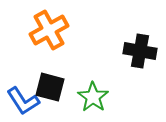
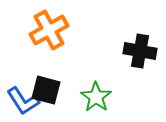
black square: moved 4 px left, 3 px down
green star: moved 3 px right
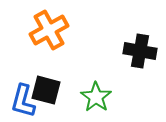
blue L-shape: rotated 48 degrees clockwise
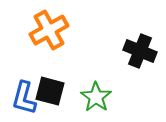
black cross: rotated 12 degrees clockwise
black square: moved 4 px right, 1 px down
blue L-shape: moved 1 px right, 3 px up
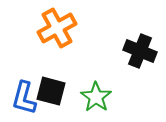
orange cross: moved 8 px right, 2 px up
black square: moved 1 px right
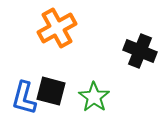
green star: moved 2 px left
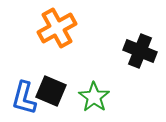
black square: rotated 8 degrees clockwise
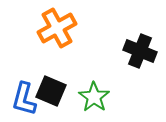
blue L-shape: moved 1 px down
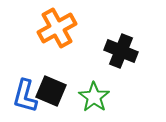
black cross: moved 19 px left
blue L-shape: moved 1 px right, 3 px up
